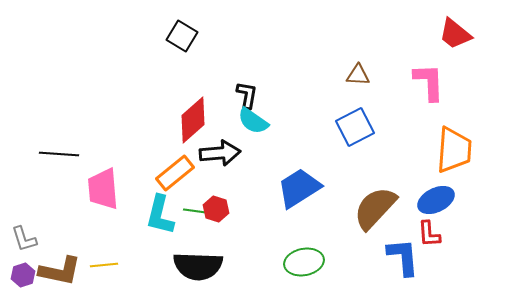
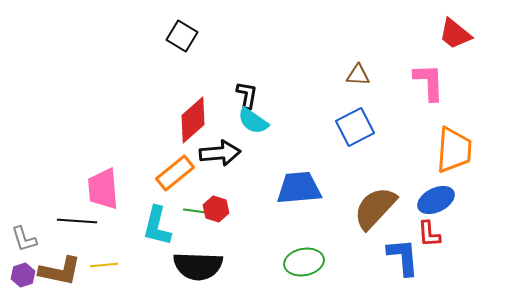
black line: moved 18 px right, 67 px down
blue trapezoid: rotated 27 degrees clockwise
cyan L-shape: moved 3 px left, 11 px down
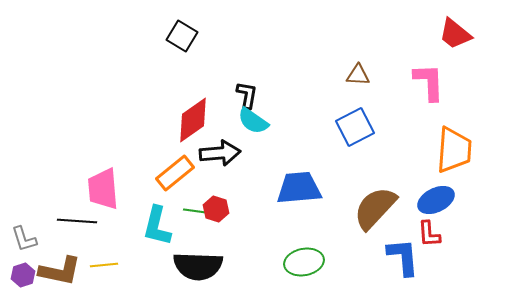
red diamond: rotated 6 degrees clockwise
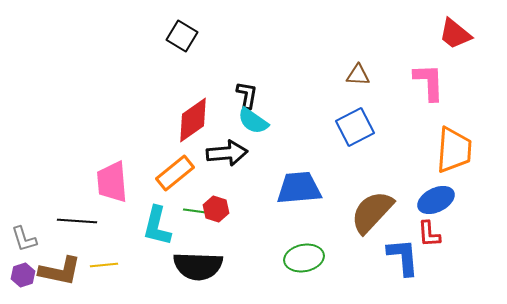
black arrow: moved 7 px right
pink trapezoid: moved 9 px right, 7 px up
brown semicircle: moved 3 px left, 4 px down
green ellipse: moved 4 px up
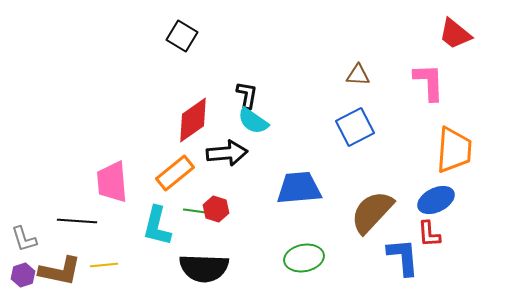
black semicircle: moved 6 px right, 2 px down
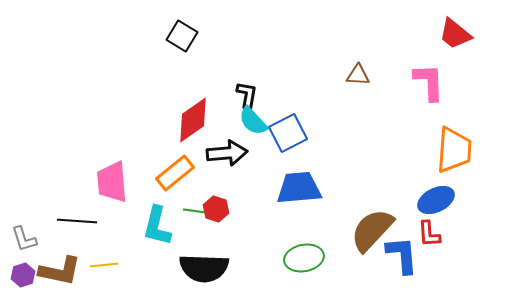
cyan semicircle: rotated 12 degrees clockwise
blue square: moved 67 px left, 6 px down
brown semicircle: moved 18 px down
blue L-shape: moved 1 px left, 2 px up
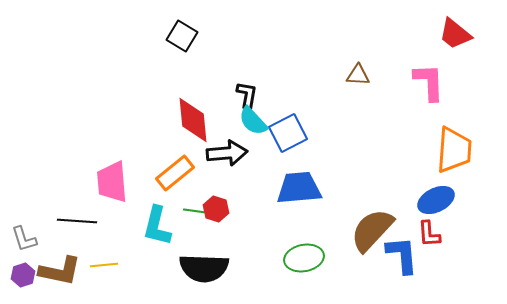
red diamond: rotated 60 degrees counterclockwise
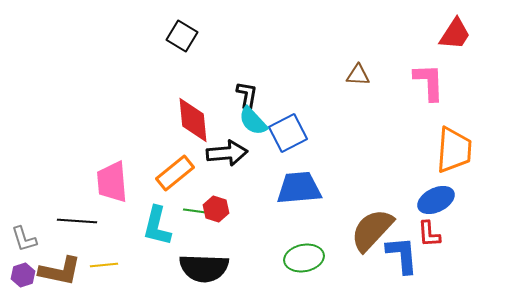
red trapezoid: rotated 96 degrees counterclockwise
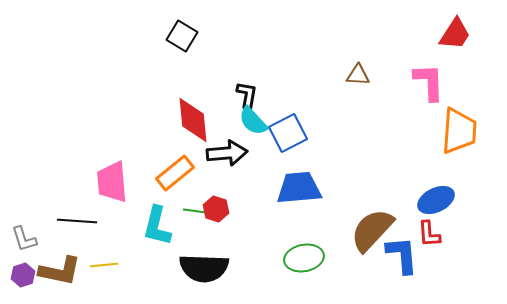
orange trapezoid: moved 5 px right, 19 px up
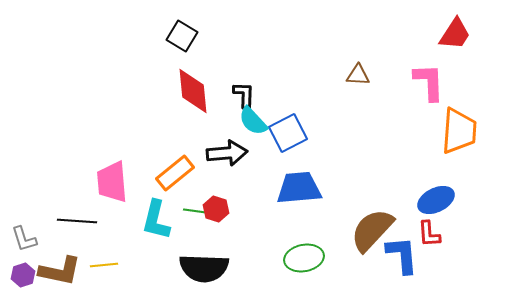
black L-shape: moved 3 px left; rotated 8 degrees counterclockwise
red diamond: moved 29 px up
cyan L-shape: moved 1 px left, 6 px up
